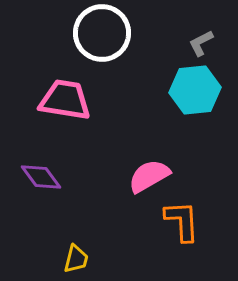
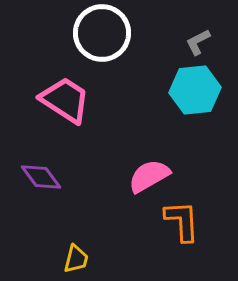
gray L-shape: moved 3 px left, 1 px up
pink trapezoid: rotated 24 degrees clockwise
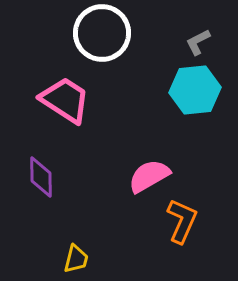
purple diamond: rotated 36 degrees clockwise
orange L-shape: rotated 27 degrees clockwise
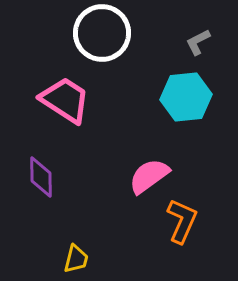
cyan hexagon: moved 9 px left, 7 px down
pink semicircle: rotated 6 degrees counterclockwise
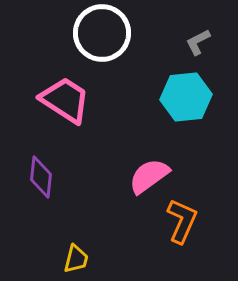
purple diamond: rotated 6 degrees clockwise
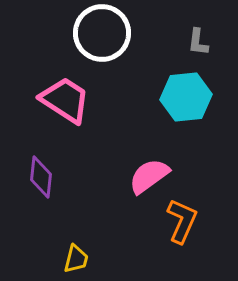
gray L-shape: rotated 56 degrees counterclockwise
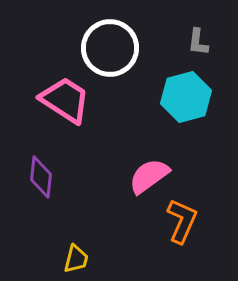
white circle: moved 8 px right, 15 px down
cyan hexagon: rotated 9 degrees counterclockwise
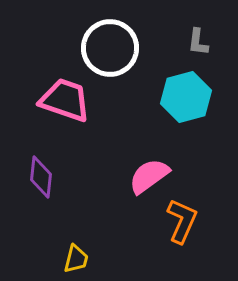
pink trapezoid: rotated 14 degrees counterclockwise
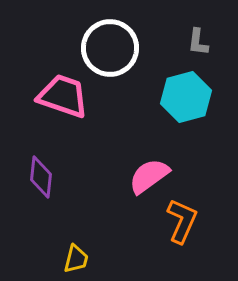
pink trapezoid: moved 2 px left, 4 px up
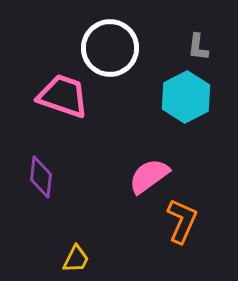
gray L-shape: moved 5 px down
cyan hexagon: rotated 12 degrees counterclockwise
yellow trapezoid: rotated 12 degrees clockwise
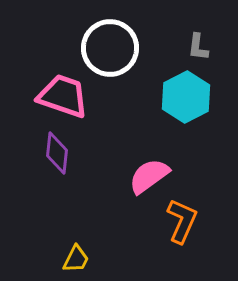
purple diamond: moved 16 px right, 24 px up
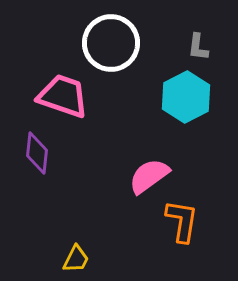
white circle: moved 1 px right, 5 px up
purple diamond: moved 20 px left
orange L-shape: rotated 15 degrees counterclockwise
